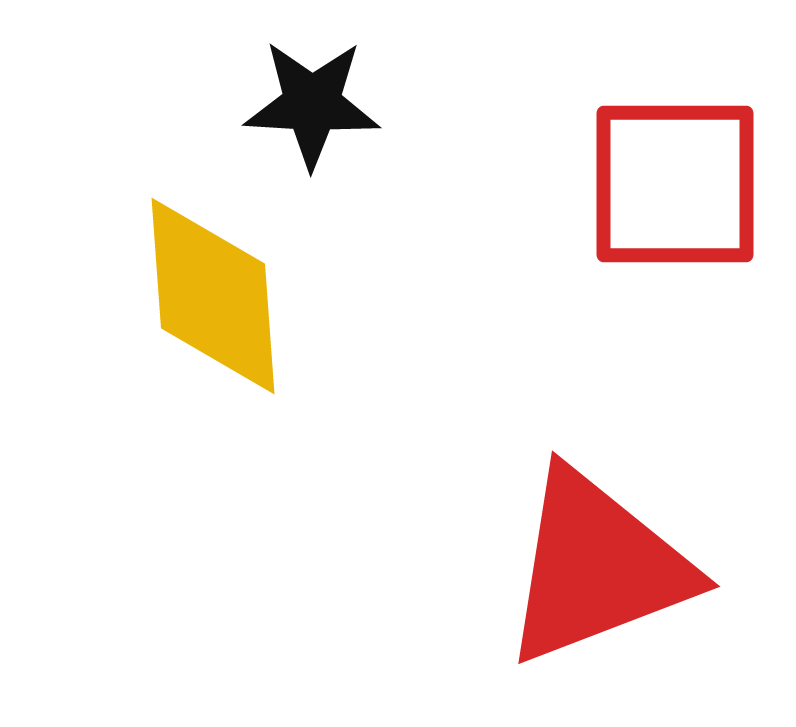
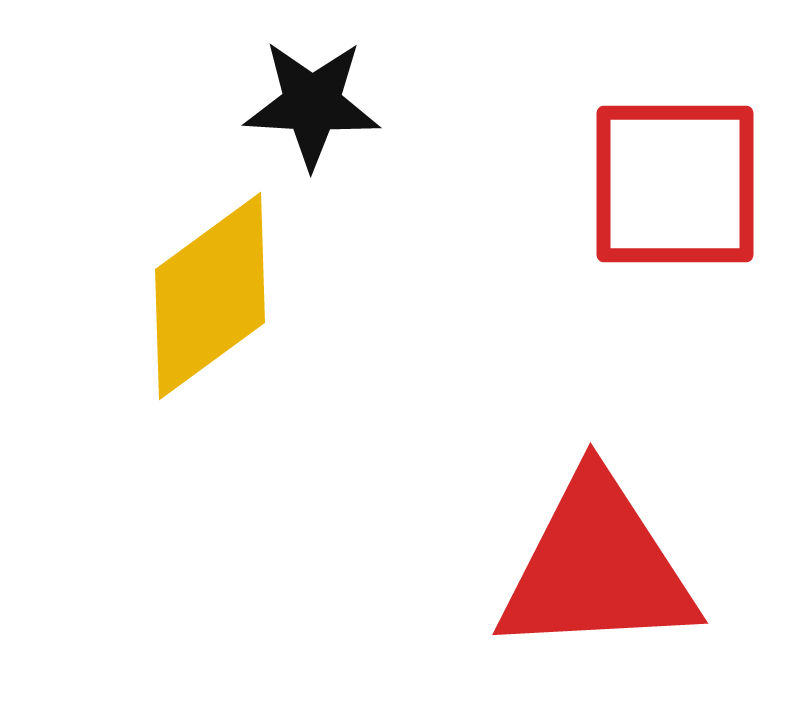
yellow diamond: moved 3 px left; rotated 58 degrees clockwise
red triangle: rotated 18 degrees clockwise
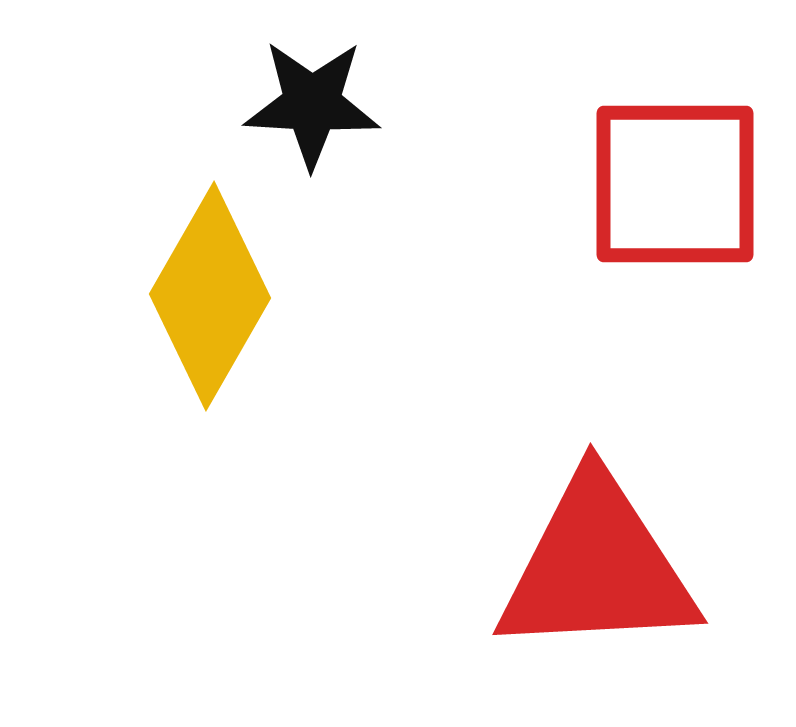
yellow diamond: rotated 24 degrees counterclockwise
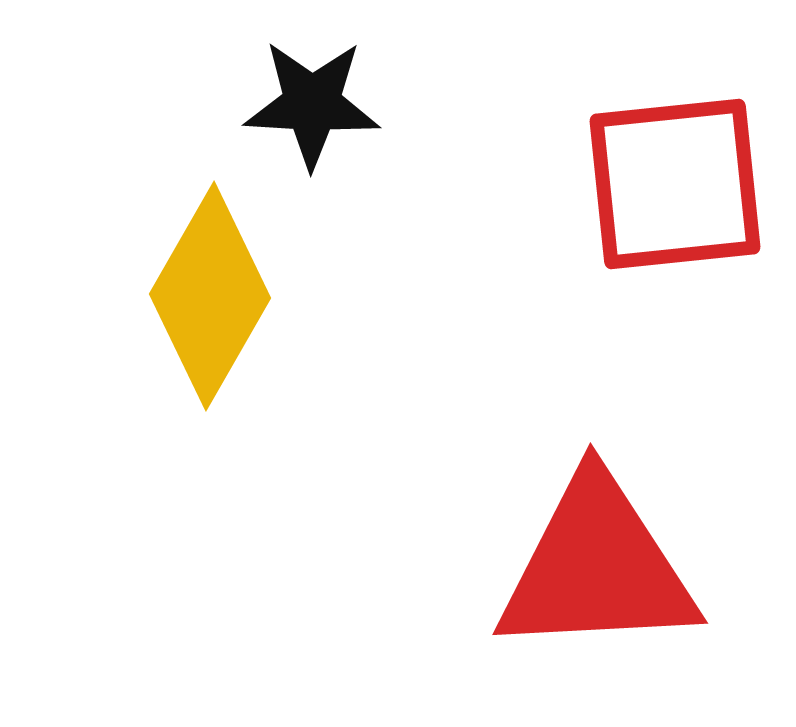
red square: rotated 6 degrees counterclockwise
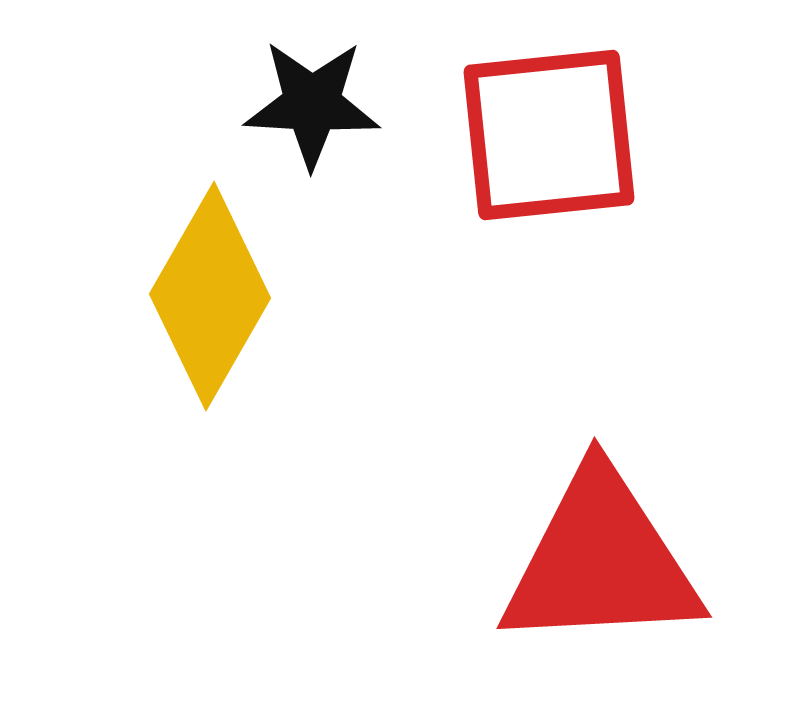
red square: moved 126 px left, 49 px up
red triangle: moved 4 px right, 6 px up
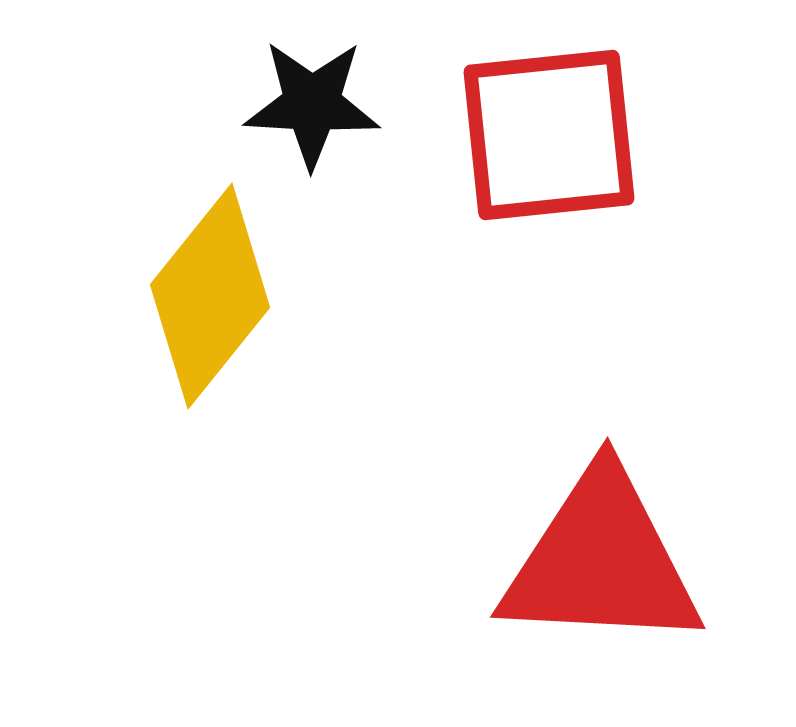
yellow diamond: rotated 9 degrees clockwise
red triangle: rotated 6 degrees clockwise
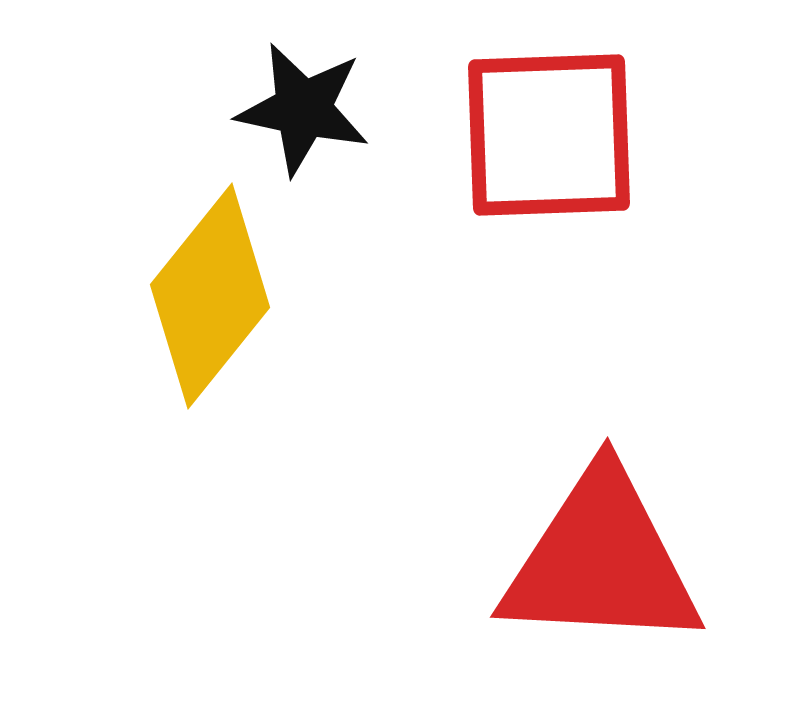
black star: moved 9 px left, 5 px down; rotated 9 degrees clockwise
red square: rotated 4 degrees clockwise
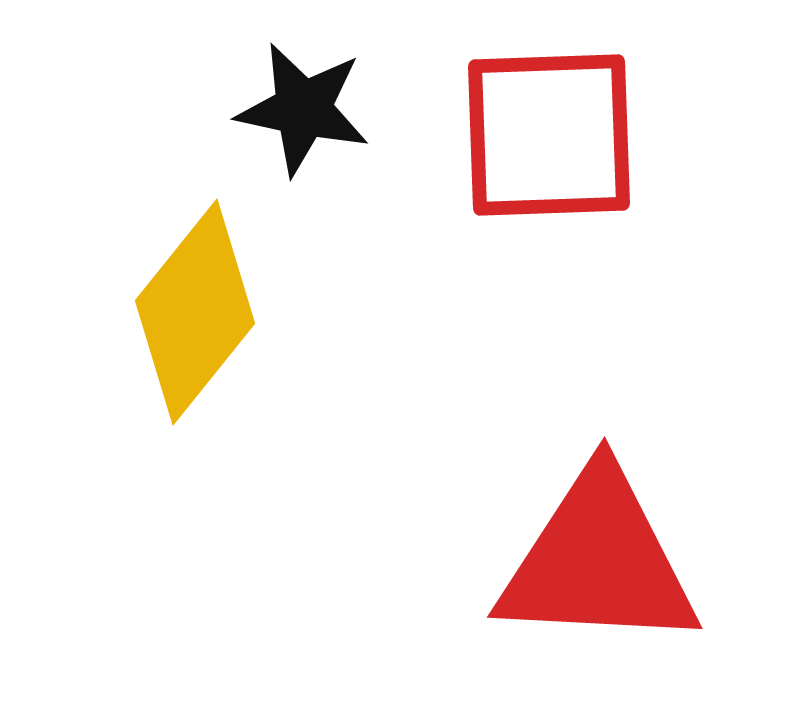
yellow diamond: moved 15 px left, 16 px down
red triangle: moved 3 px left
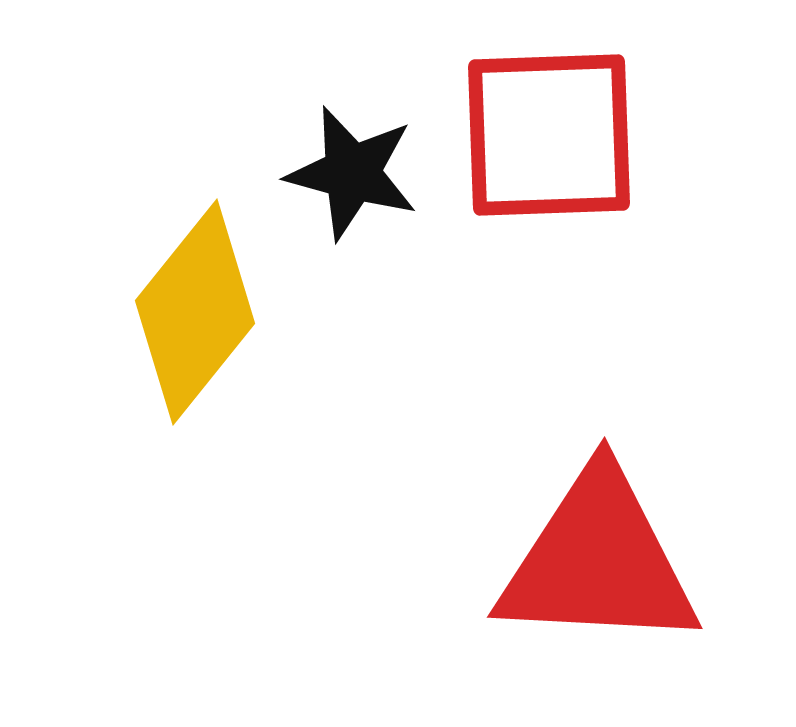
black star: moved 49 px right, 64 px down; rotated 3 degrees clockwise
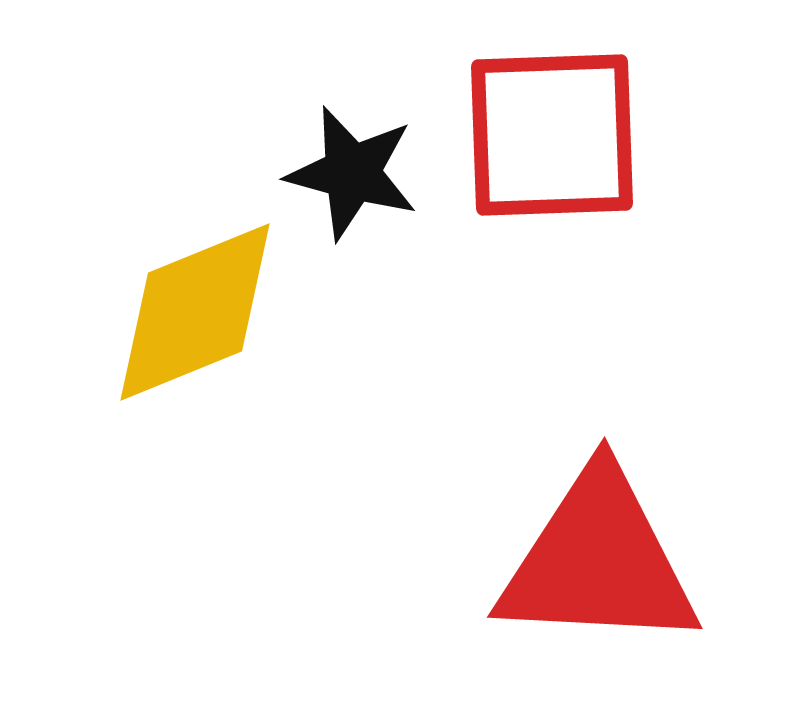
red square: moved 3 px right
yellow diamond: rotated 29 degrees clockwise
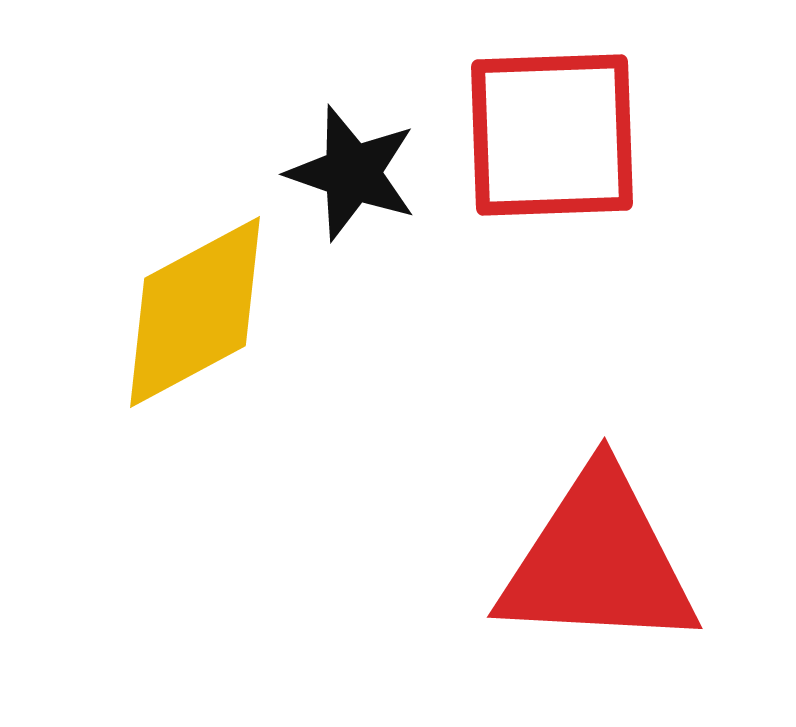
black star: rotated 4 degrees clockwise
yellow diamond: rotated 6 degrees counterclockwise
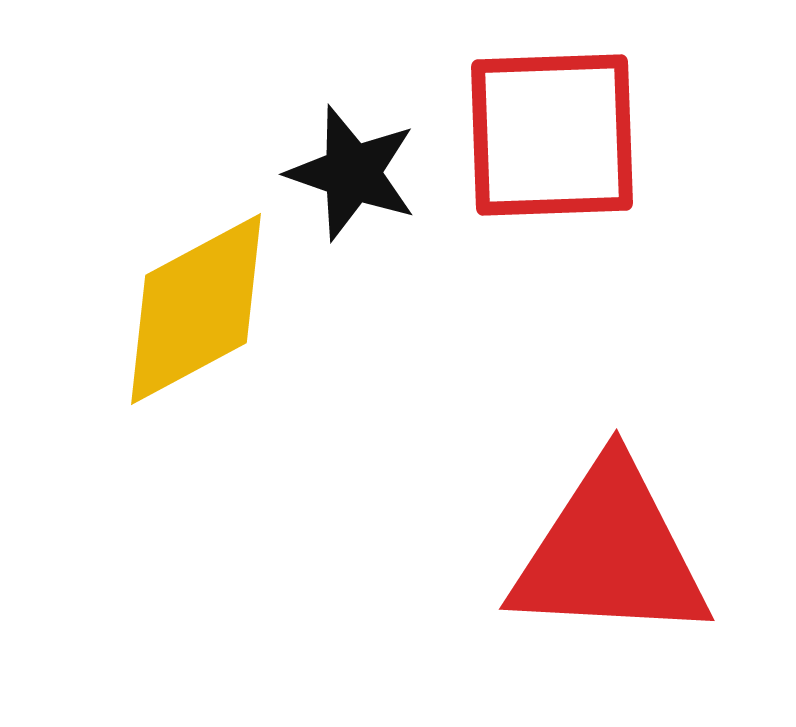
yellow diamond: moved 1 px right, 3 px up
red triangle: moved 12 px right, 8 px up
